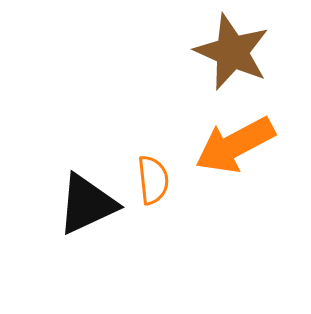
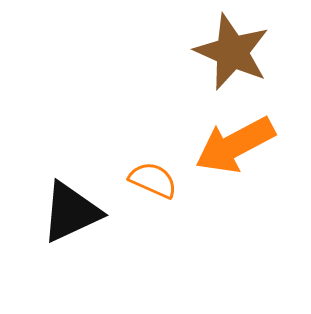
orange semicircle: rotated 60 degrees counterclockwise
black triangle: moved 16 px left, 8 px down
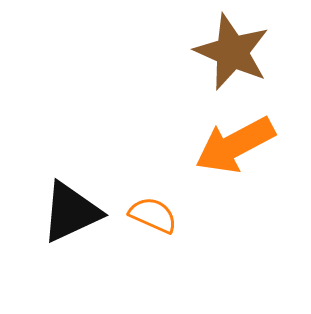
orange semicircle: moved 35 px down
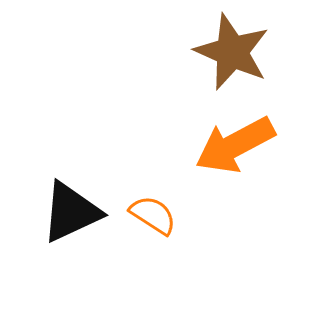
orange semicircle: rotated 9 degrees clockwise
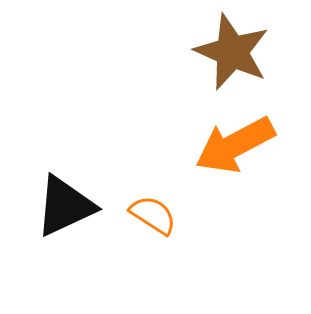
black triangle: moved 6 px left, 6 px up
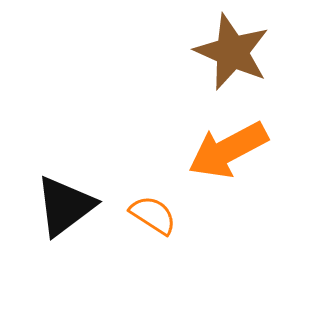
orange arrow: moved 7 px left, 5 px down
black triangle: rotated 12 degrees counterclockwise
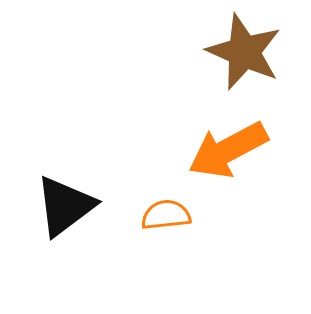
brown star: moved 12 px right
orange semicircle: moved 13 px right; rotated 39 degrees counterclockwise
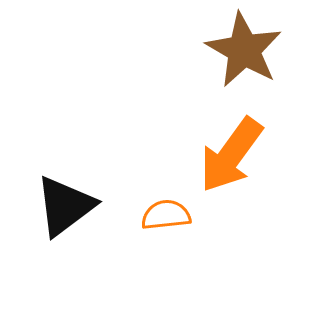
brown star: moved 2 px up; rotated 6 degrees clockwise
orange arrow: moved 3 px right, 5 px down; rotated 26 degrees counterclockwise
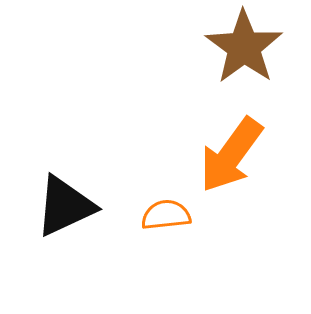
brown star: moved 3 px up; rotated 6 degrees clockwise
black triangle: rotated 12 degrees clockwise
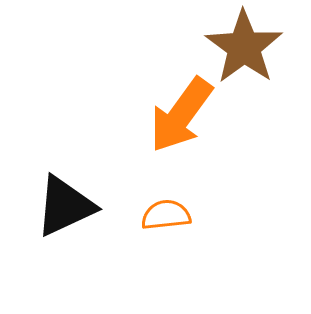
orange arrow: moved 50 px left, 40 px up
